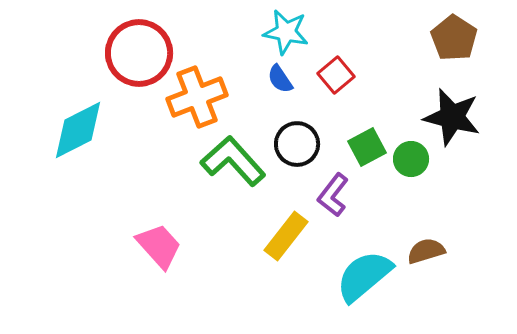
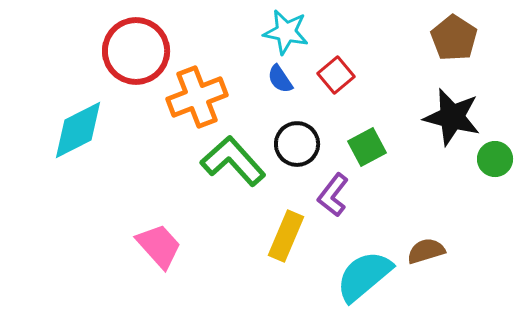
red circle: moved 3 px left, 2 px up
green circle: moved 84 px right
yellow rectangle: rotated 15 degrees counterclockwise
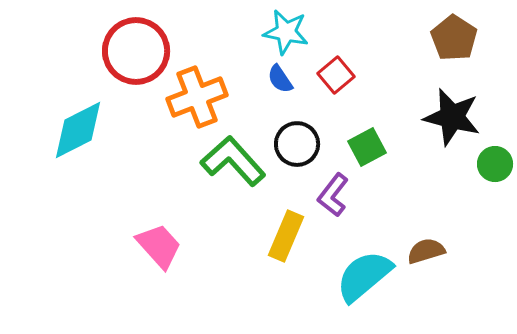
green circle: moved 5 px down
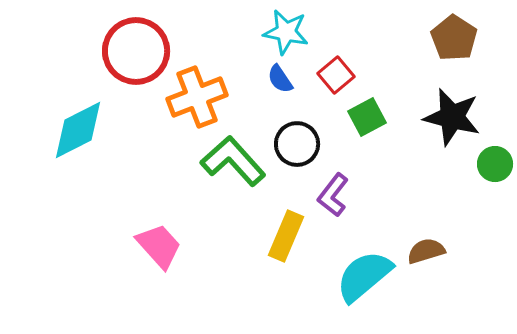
green square: moved 30 px up
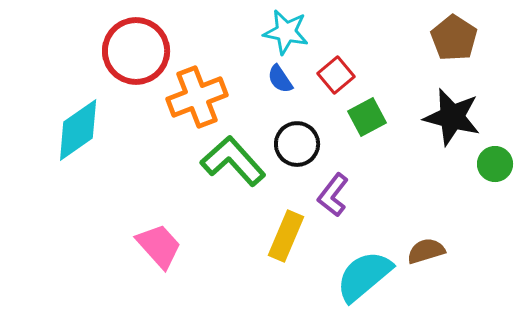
cyan diamond: rotated 8 degrees counterclockwise
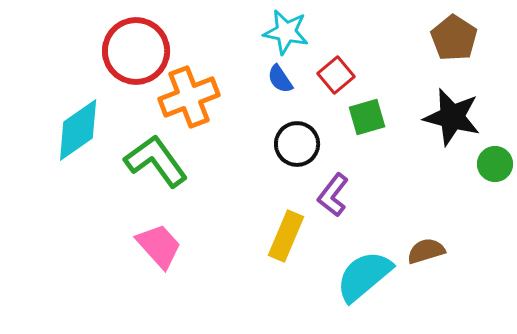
orange cross: moved 8 px left
green square: rotated 12 degrees clockwise
green L-shape: moved 77 px left; rotated 6 degrees clockwise
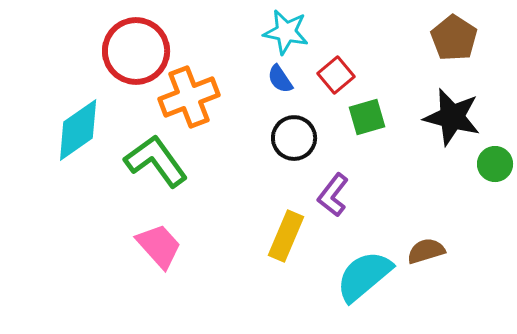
black circle: moved 3 px left, 6 px up
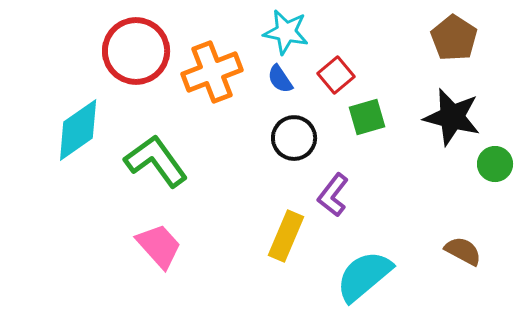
orange cross: moved 23 px right, 25 px up
brown semicircle: moved 37 px right; rotated 45 degrees clockwise
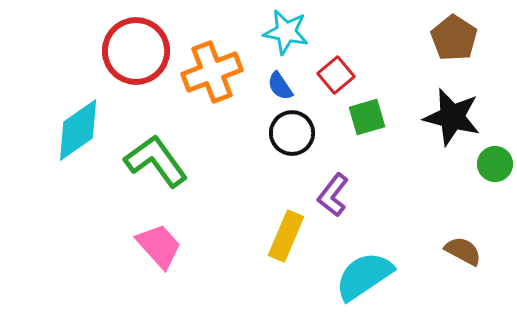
blue semicircle: moved 7 px down
black circle: moved 2 px left, 5 px up
cyan semicircle: rotated 6 degrees clockwise
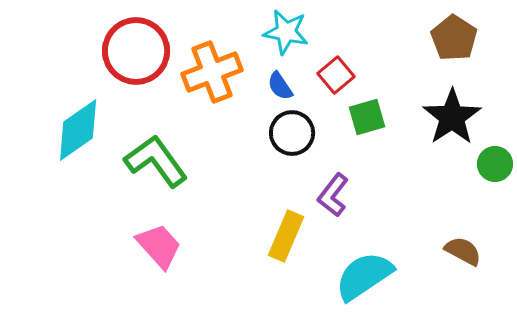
black star: rotated 24 degrees clockwise
